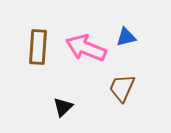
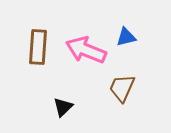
pink arrow: moved 2 px down
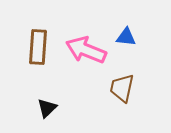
blue triangle: rotated 20 degrees clockwise
brown trapezoid: rotated 12 degrees counterclockwise
black triangle: moved 16 px left, 1 px down
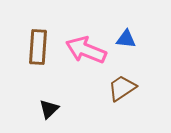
blue triangle: moved 2 px down
brown trapezoid: rotated 44 degrees clockwise
black triangle: moved 2 px right, 1 px down
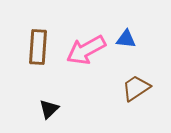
pink arrow: rotated 51 degrees counterclockwise
brown trapezoid: moved 14 px right
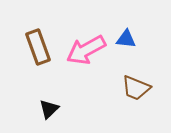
brown rectangle: rotated 24 degrees counterclockwise
brown trapezoid: rotated 124 degrees counterclockwise
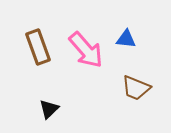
pink arrow: rotated 102 degrees counterclockwise
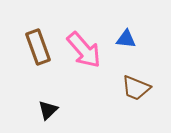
pink arrow: moved 2 px left
black triangle: moved 1 px left, 1 px down
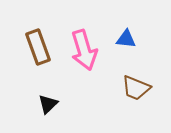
pink arrow: rotated 24 degrees clockwise
black triangle: moved 6 px up
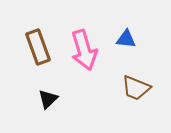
black triangle: moved 5 px up
